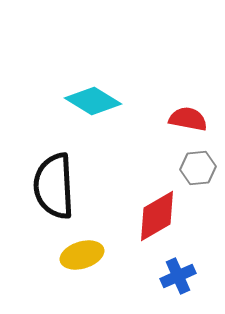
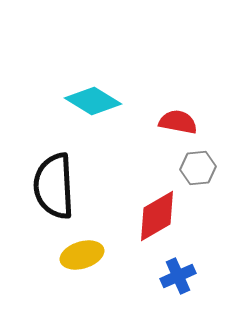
red semicircle: moved 10 px left, 3 px down
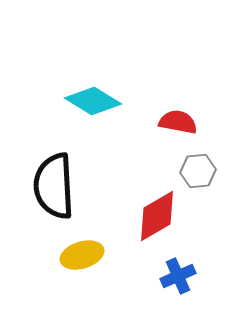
gray hexagon: moved 3 px down
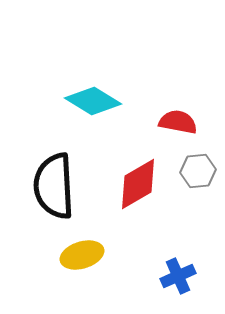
red diamond: moved 19 px left, 32 px up
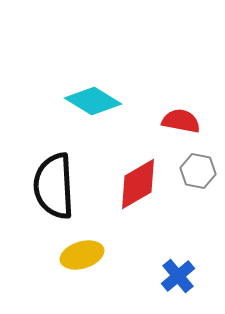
red semicircle: moved 3 px right, 1 px up
gray hexagon: rotated 16 degrees clockwise
blue cross: rotated 16 degrees counterclockwise
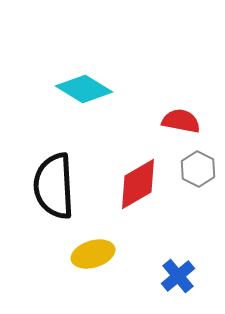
cyan diamond: moved 9 px left, 12 px up
gray hexagon: moved 2 px up; rotated 16 degrees clockwise
yellow ellipse: moved 11 px right, 1 px up
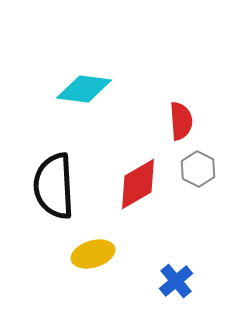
cyan diamond: rotated 24 degrees counterclockwise
red semicircle: rotated 75 degrees clockwise
blue cross: moved 2 px left, 5 px down
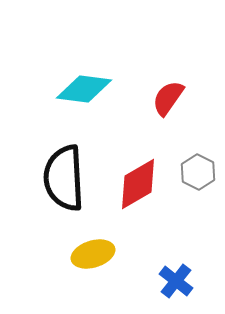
red semicircle: moved 13 px left, 23 px up; rotated 141 degrees counterclockwise
gray hexagon: moved 3 px down
black semicircle: moved 10 px right, 8 px up
blue cross: rotated 12 degrees counterclockwise
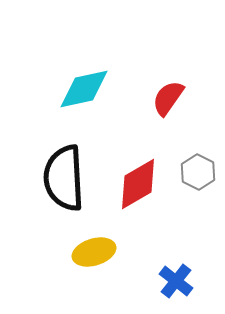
cyan diamond: rotated 20 degrees counterclockwise
yellow ellipse: moved 1 px right, 2 px up
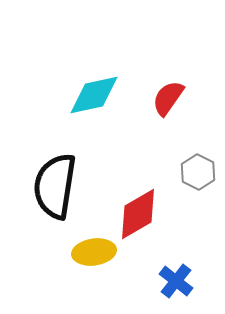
cyan diamond: moved 10 px right, 6 px down
black semicircle: moved 9 px left, 8 px down; rotated 12 degrees clockwise
red diamond: moved 30 px down
yellow ellipse: rotated 9 degrees clockwise
